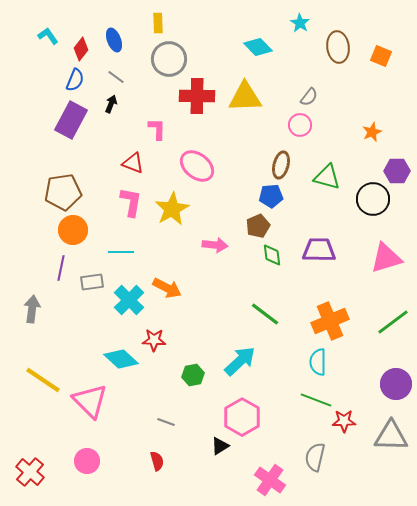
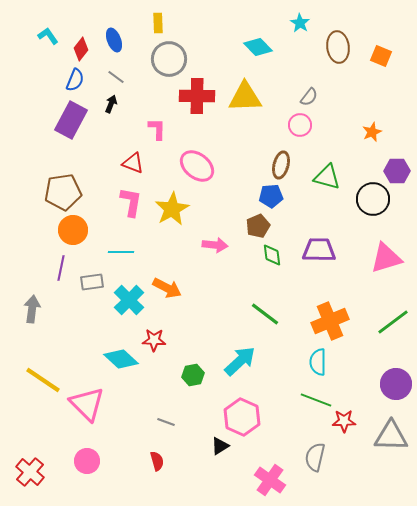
pink triangle at (90, 401): moved 3 px left, 3 px down
pink hexagon at (242, 417): rotated 6 degrees counterclockwise
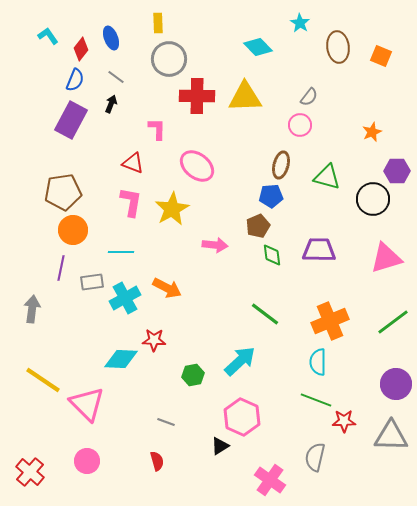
blue ellipse at (114, 40): moved 3 px left, 2 px up
cyan cross at (129, 300): moved 4 px left, 2 px up; rotated 16 degrees clockwise
cyan diamond at (121, 359): rotated 40 degrees counterclockwise
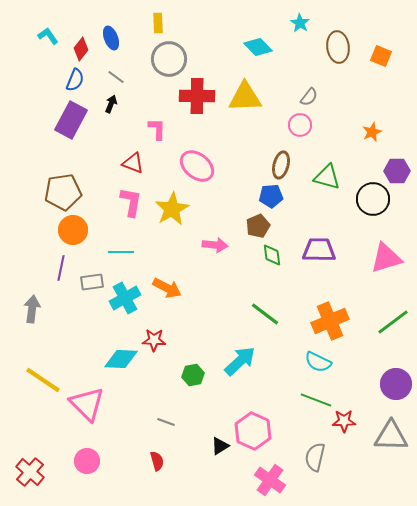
cyan semicircle at (318, 362): rotated 64 degrees counterclockwise
pink hexagon at (242, 417): moved 11 px right, 14 px down
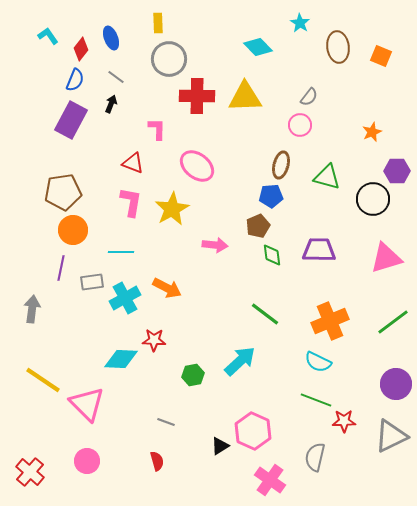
gray triangle at (391, 436): rotated 27 degrees counterclockwise
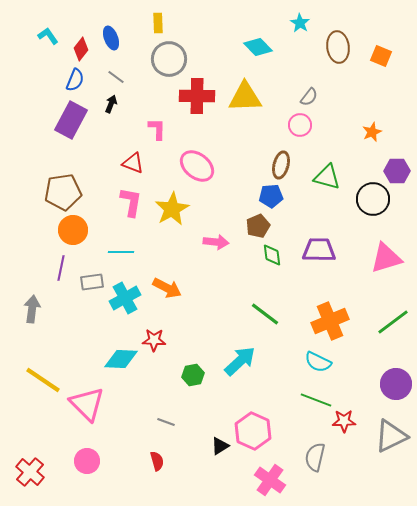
pink arrow at (215, 245): moved 1 px right, 3 px up
